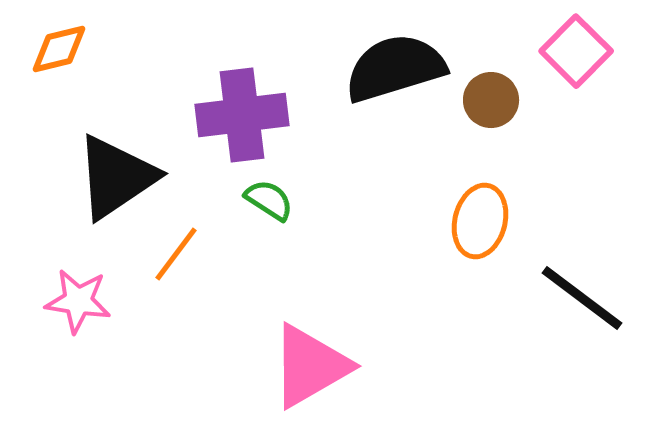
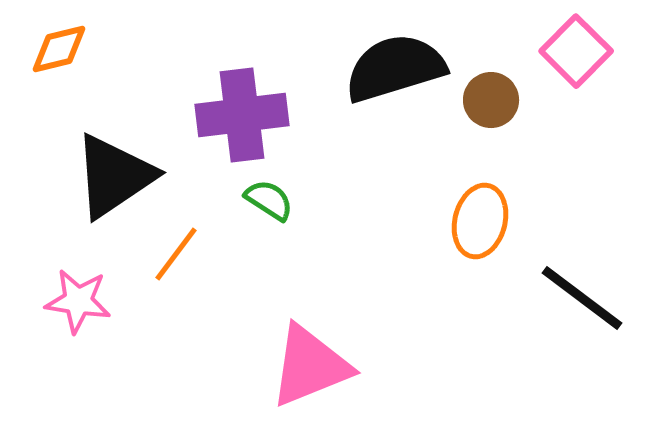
black triangle: moved 2 px left, 1 px up
pink triangle: rotated 8 degrees clockwise
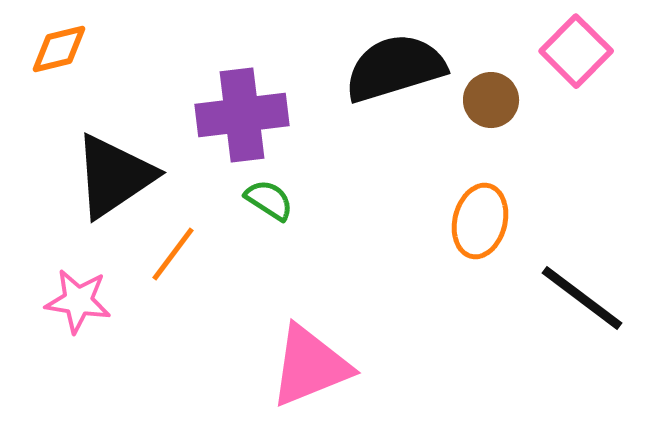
orange line: moved 3 px left
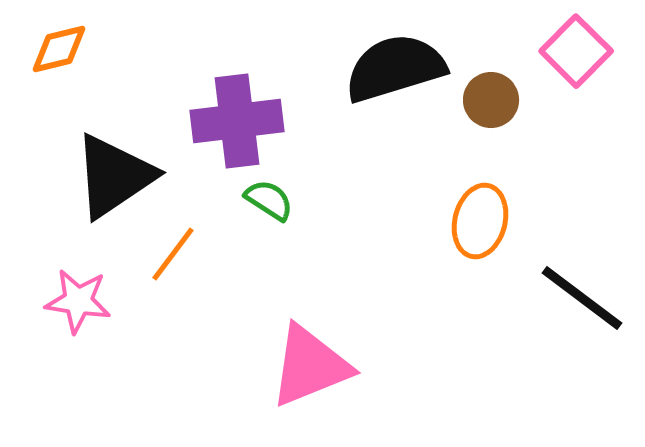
purple cross: moved 5 px left, 6 px down
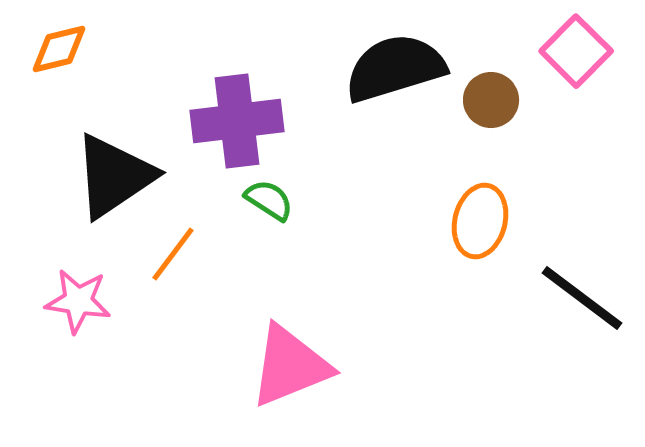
pink triangle: moved 20 px left
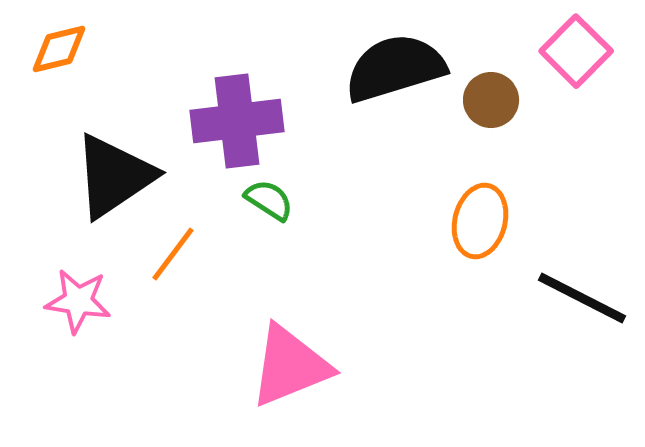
black line: rotated 10 degrees counterclockwise
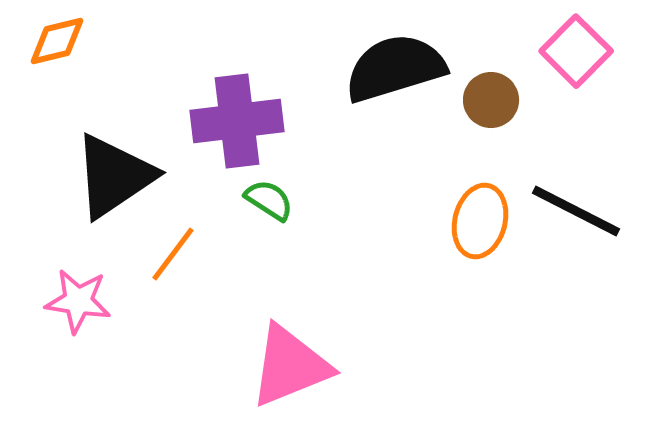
orange diamond: moved 2 px left, 8 px up
black line: moved 6 px left, 87 px up
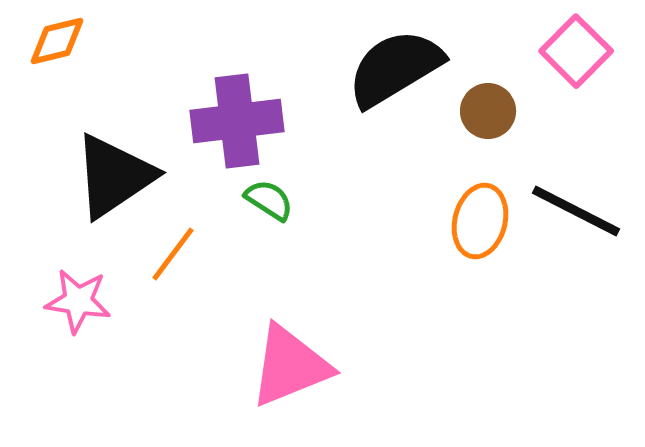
black semicircle: rotated 14 degrees counterclockwise
brown circle: moved 3 px left, 11 px down
